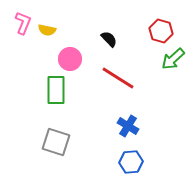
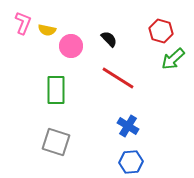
pink circle: moved 1 px right, 13 px up
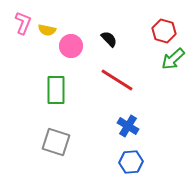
red hexagon: moved 3 px right
red line: moved 1 px left, 2 px down
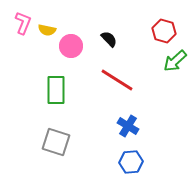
green arrow: moved 2 px right, 2 px down
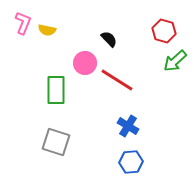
pink circle: moved 14 px right, 17 px down
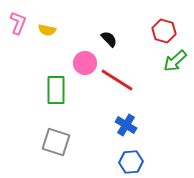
pink L-shape: moved 5 px left
blue cross: moved 2 px left, 1 px up
